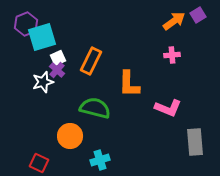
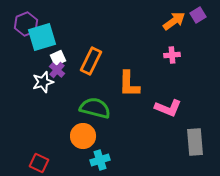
orange circle: moved 13 px right
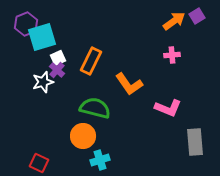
purple square: moved 1 px left, 1 px down
orange L-shape: rotated 36 degrees counterclockwise
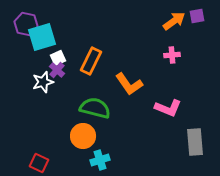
purple square: rotated 21 degrees clockwise
purple hexagon: rotated 25 degrees counterclockwise
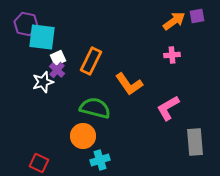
cyan square: rotated 24 degrees clockwise
pink L-shape: rotated 128 degrees clockwise
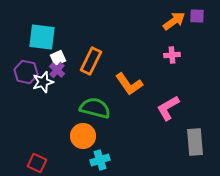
purple square: rotated 14 degrees clockwise
purple hexagon: moved 48 px down
red square: moved 2 px left
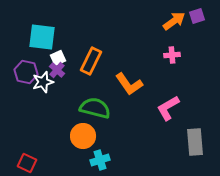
purple square: rotated 21 degrees counterclockwise
red square: moved 10 px left
